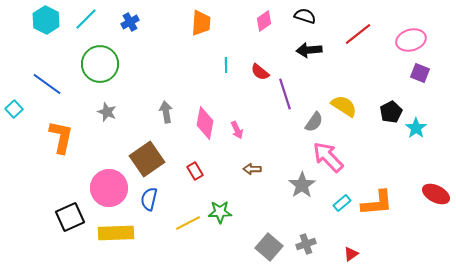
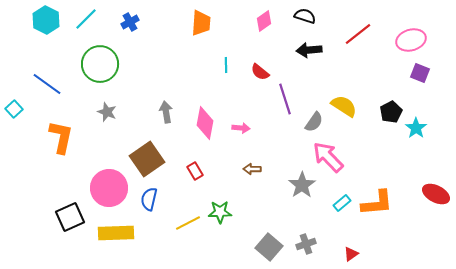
purple line at (285, 94): moved 5 px down
pink arrow at (237, 130): moved 4 px right, 2 px up; rotated 60 degrees counterclockwise
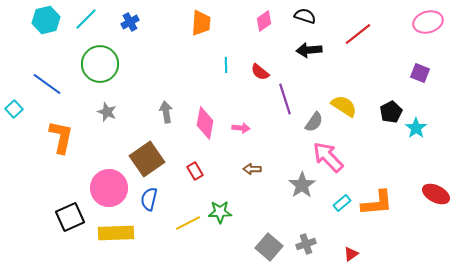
cyan hexagon at (46, 20): rotated 20 degrees clockwise
pink ellipse at (411, 40): moved 17 px right, 18 px up
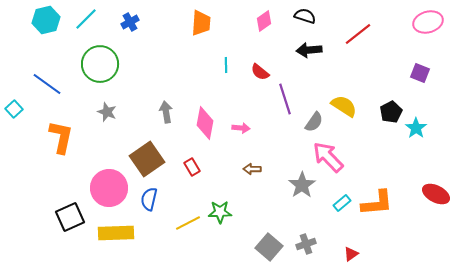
red rectangle at (195, 171): moved 3 px left, 4 px up
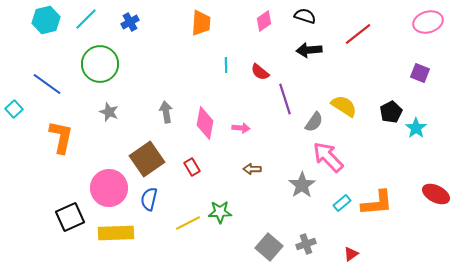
gray star at (107, 112): moved 2 px right
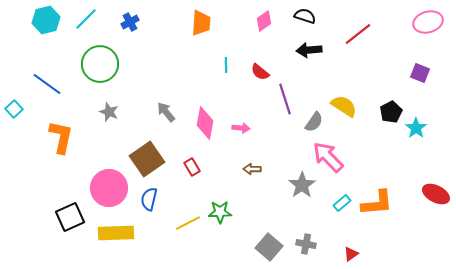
gray arrow at (166, 112): rotated 30 degrees counterclockwise
gray cross at (306, 244): rotated 30 degrees clockwise
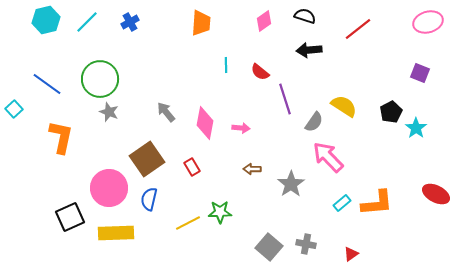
cyan line at (86, 19): moved 1 px right, 3 px down
red line at (358, 34): moved 5 px up
green circle at (100, 64): moved 15 px down
gray star at (302, 185): moved 11 px left, 1 px up
